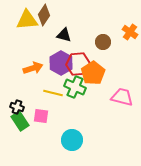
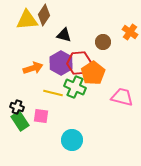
red hexagon: moved 1 px right, 1 px up
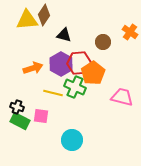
purple hexagon: moved 1 px down
green rectangle: rotated 30 degrees counterclockwise
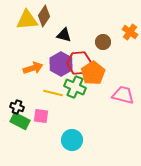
brown diamond: moved 1 px down
pink trapezoid: moved 1 px right, 2 px up
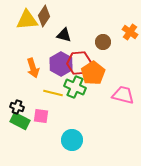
orange arrow: rotated 90 degrees clockwise
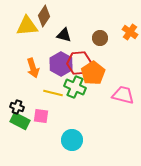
yellow triangle: moved 6 px down
brown circle: moved 3 px left, 4 px up
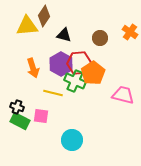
green cross: moved 6 px up
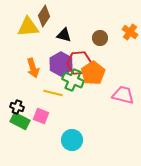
yellow triangle: moved 1 px right, 1 px down
green cross: moved 2 px left, 1 px up
pink square: rotated 14 degrees clockwise
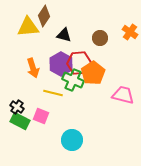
black cross: rotated 16 degrees clockwise
